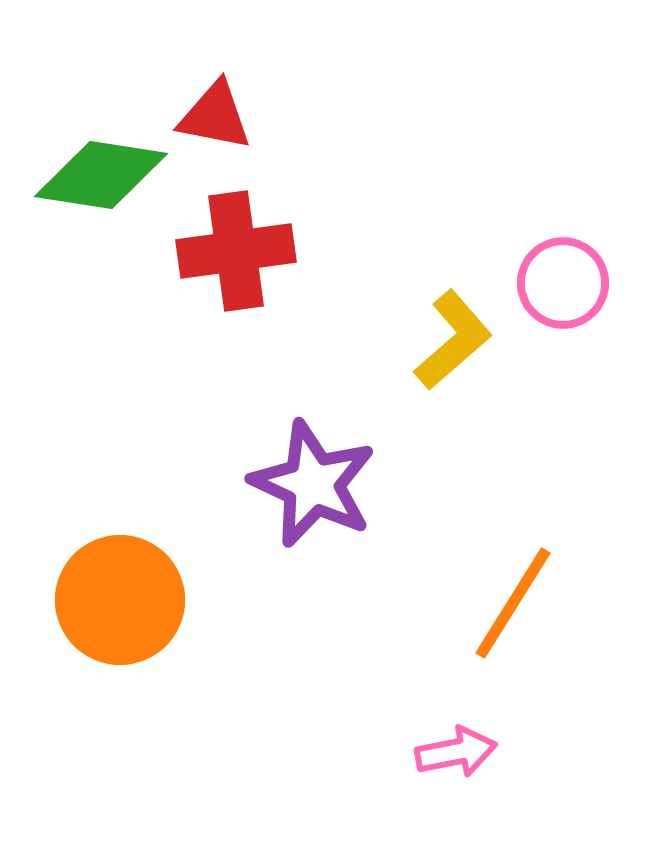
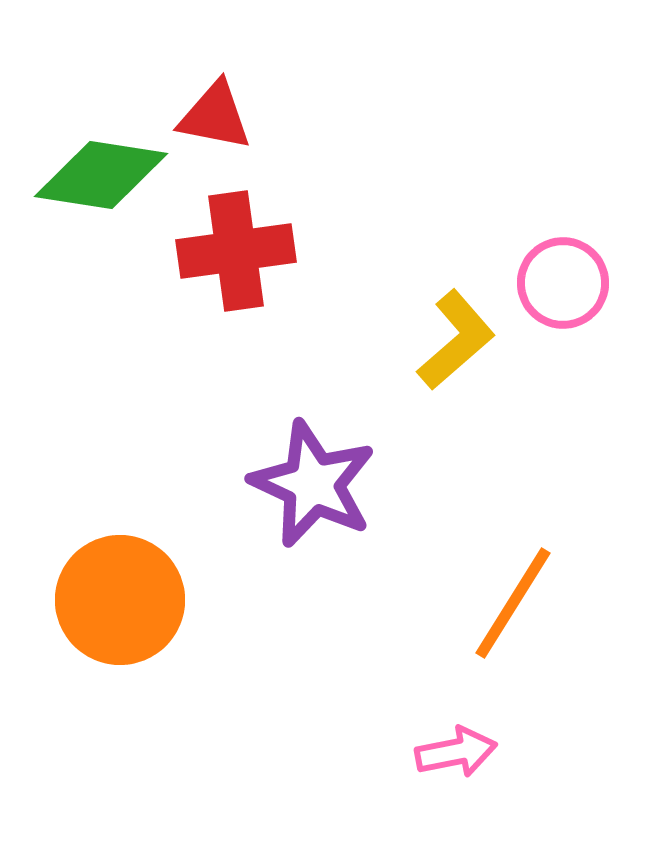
yellow L-shape: moved 3 px right
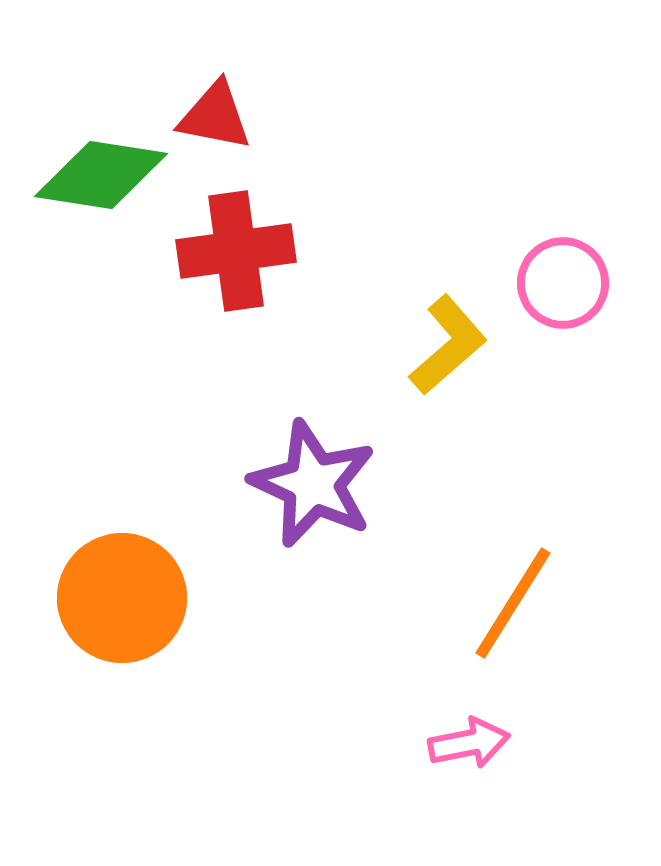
yellow L-shape: moved 8 px left, 5 px down
orange circle: moved 2 px right, 2 px up
pink arrow: moved 13 px right, 9 px up
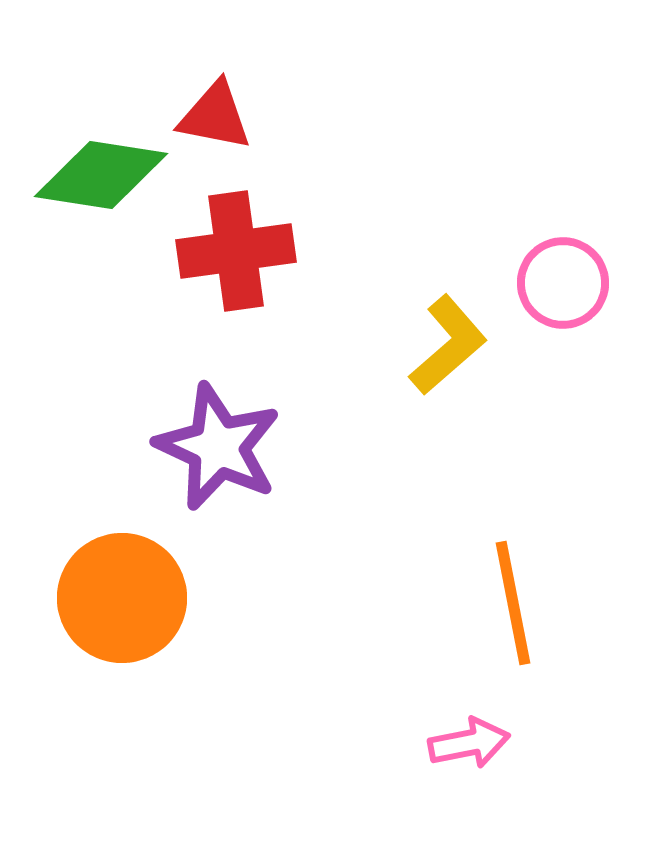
purple star: moved 95 px left, 37 px up
orange line: rotated 43 degrees counterclockwise
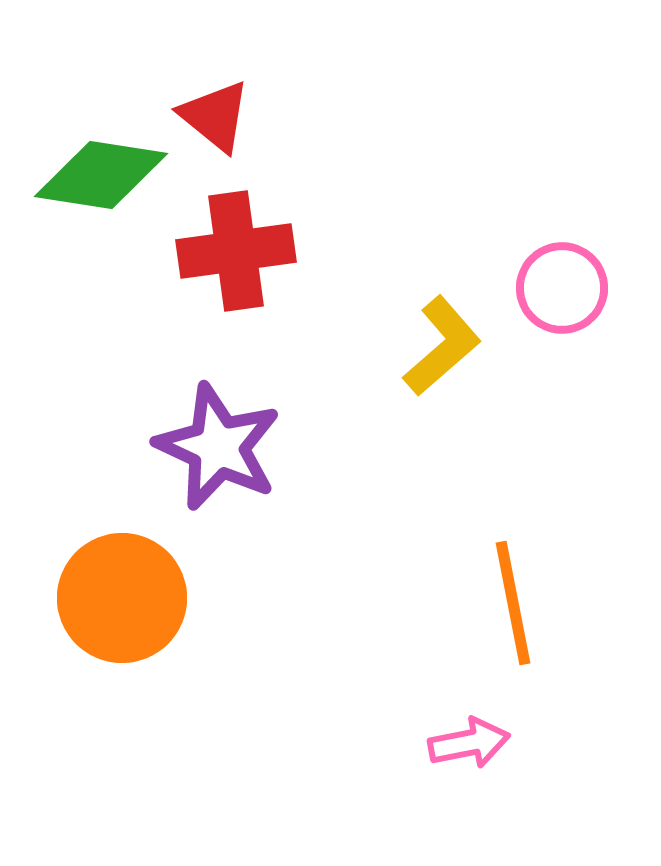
red triangle: rotated 28 degrees clockwise
pink circle: moved 1 px left, 5 px down
yellow L-shape: moved 6 px left, 1 px down
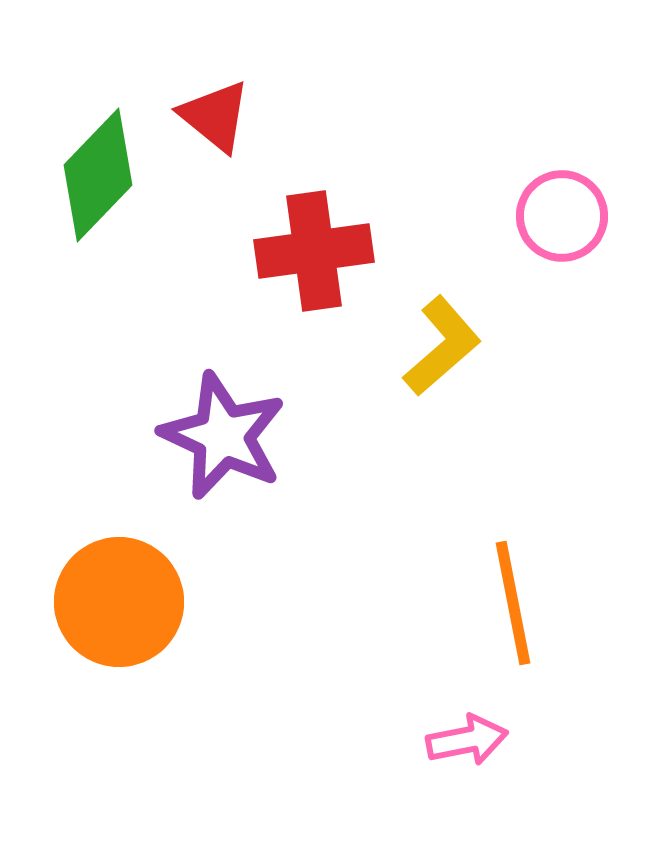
green diamond: moved 3 px left; rotated 55 degrees counterclockwise
red cross: moved 78 px right
pink circle: moved 72 px up
purple star: moved 5 px right, 11 px up
orange circle: moved 3 px left, 4 px down
pink arrow: moved 2 px left, 3 px up
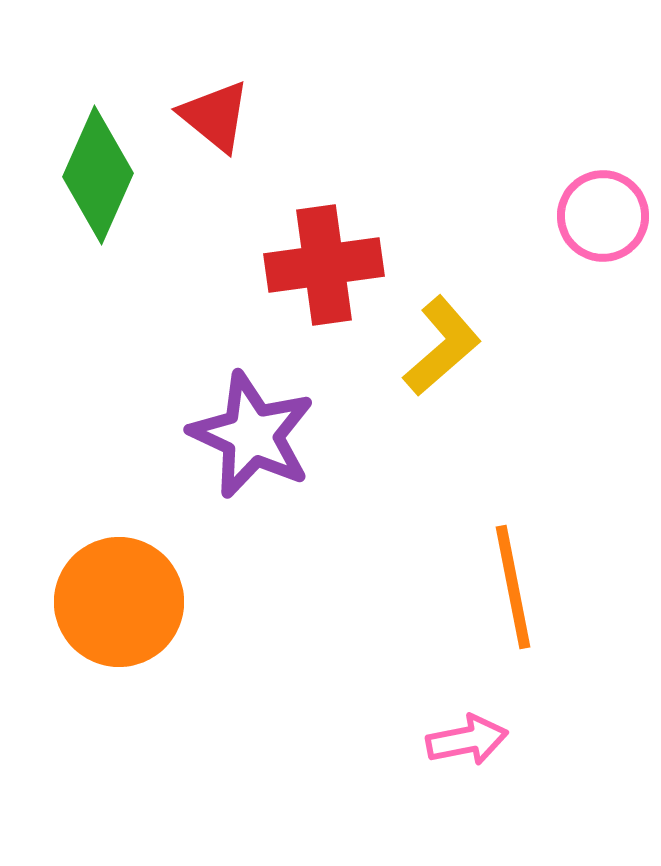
green diamond: rotated 20 degrees counterclockwise
pink circle: moved 41 px right
red cross: moved 10 px right, 14 px down
purple star: moved 29 px right, 1 px up
orange line: moved 16 px up
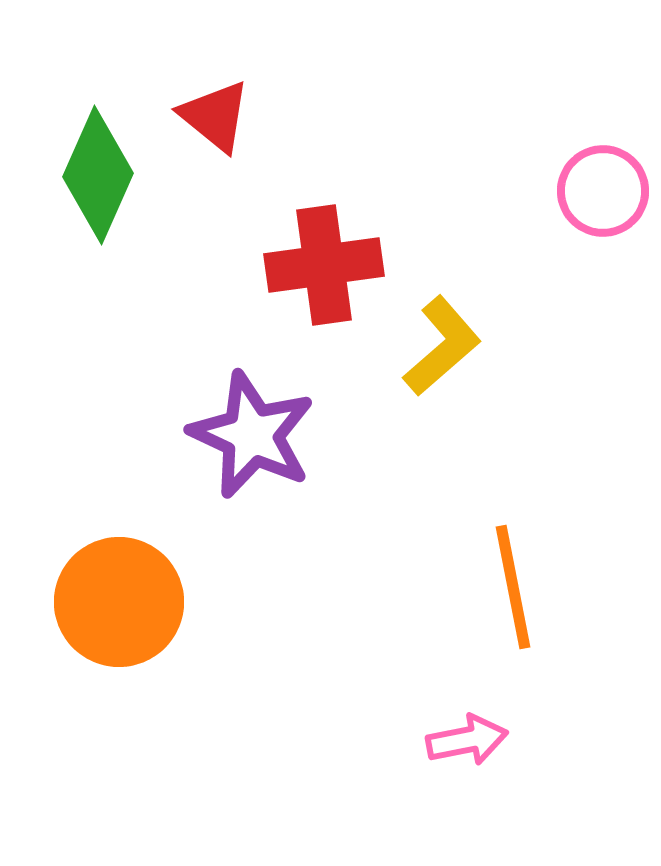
pink circle: moved 25 px up
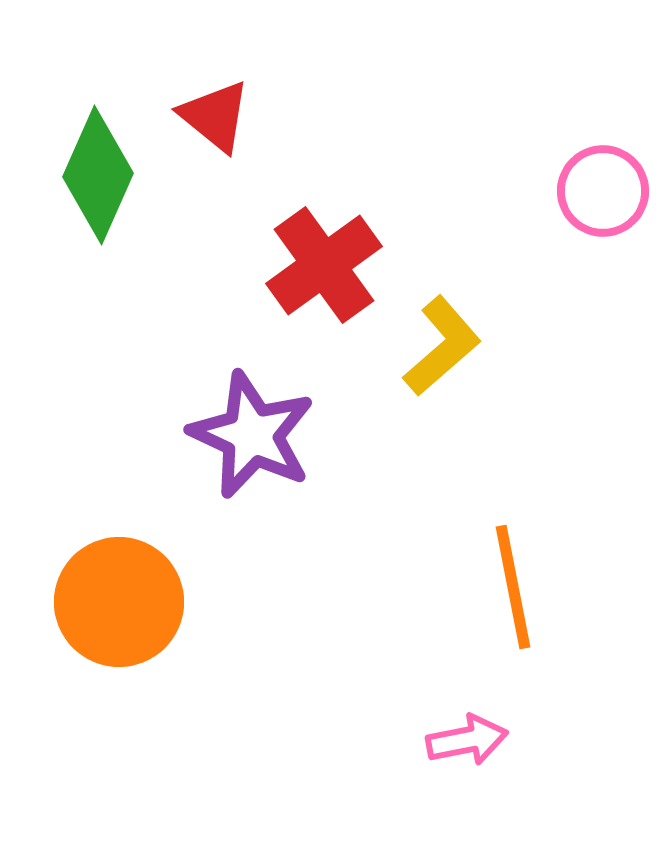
red cross: rotated 28 degrees counterclockwise
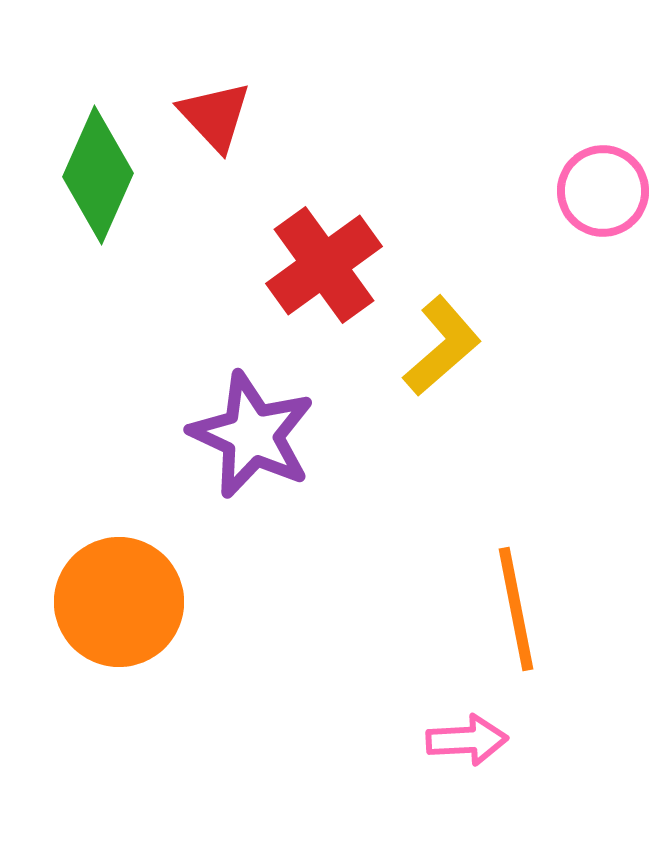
red triangle: rotated 8 degrees clockwise
orange line: moved 3 px right, 22 px down
pink arrow: rotated 8 degrees clockwise
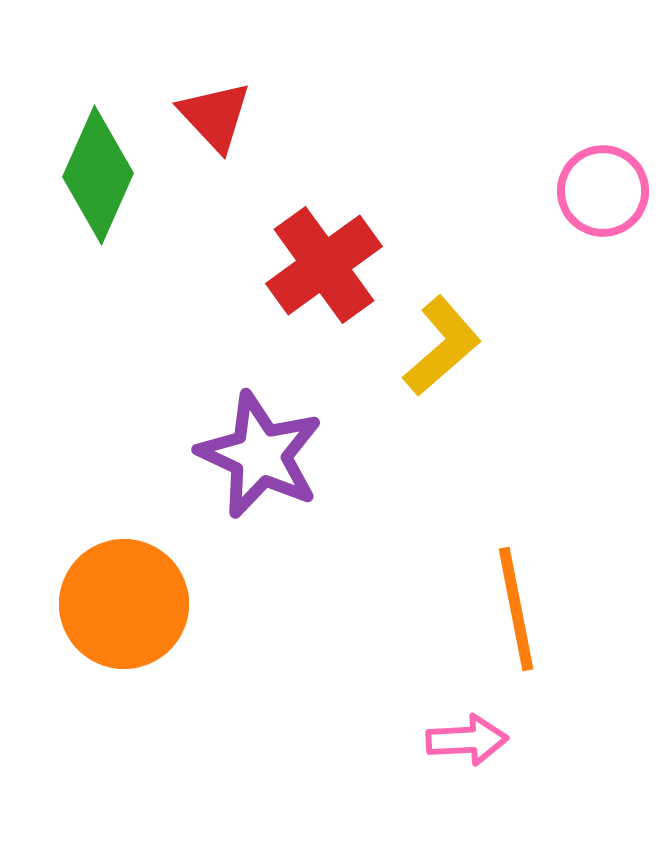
purple star: moved 8 px right, 20 px down
orange circle: moved 5 px right, 2 px down
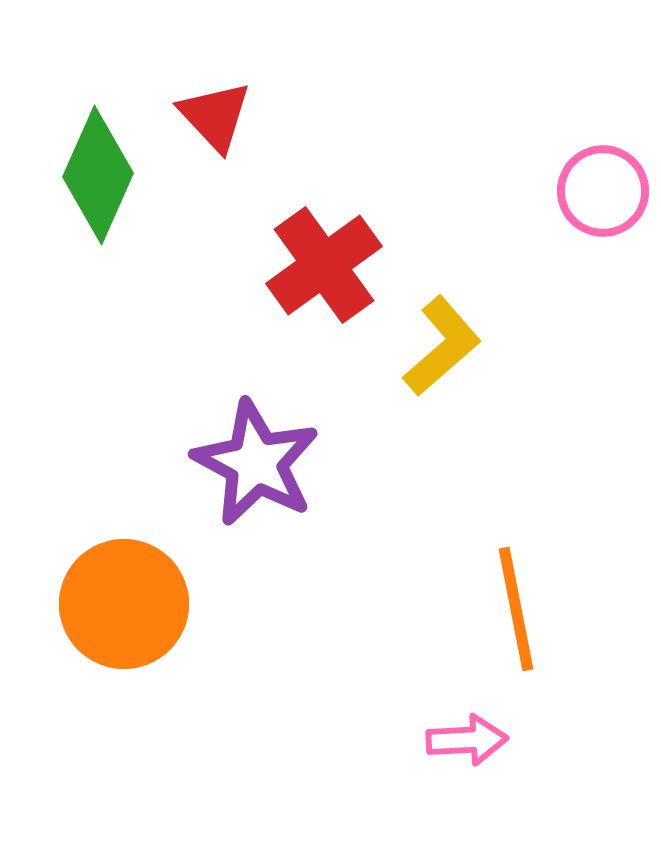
purple star: moved 4 px left, 8 px down; rotated 3 degrees clockwise
